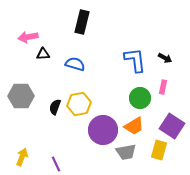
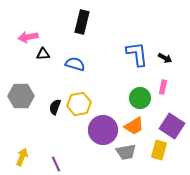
blue L-shape: moved 2 px right, 6 px up
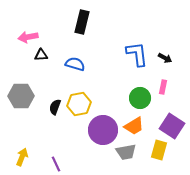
black triangle: moved 2 px left, 1 px down
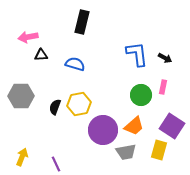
green circle: moved 1 px right, 3 px up
orange trapezoid: rotated 10 degrees counterclockwise
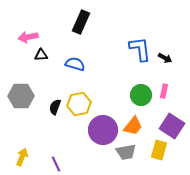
black rectangle: moved 1 px left; rotated 10 degrees clockwise
blue L-shape: moved 3 px right, 5 px up
pink rectangle: moved 1 px right, 4 px down
orange trapezoid: moved 1 px left; rotated 10 degrees counterclockwise
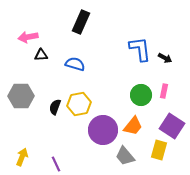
gray trapezoid: moved 1 px left, 4 px down; rotated 60 degrees clockwise
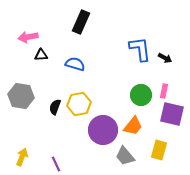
gray hexagon: rotated 10 degrees clockwise
purple square: moved 12 px up; rotated 20 degrees counterclockwise
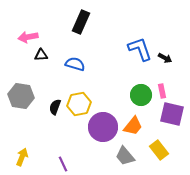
blue L-shape: rotated 12 degrees counterclockwise
pink rectangle: moved 2 px left; rotated 24 degrees counterclockwise
purple circle: moved 3 px up
yellow rectangle: rotated 54 degrees counterclockwise
purple line: moved 7 px right
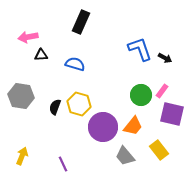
pink rectangle: rotated 48 degrees clockwise
yellow hexagon: rotated 25 degrees clockwise
yellow arrow: moved 1 px up
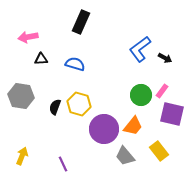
blue L-shape: rotated 108 degrees counterclockwise
black triangle: moved 4 px down
purple circle: moved 1 px right, 2 px down
yellow rectangle: moved 1 px down
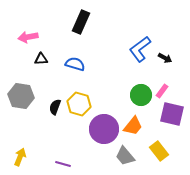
yellow arrow: moved 2 px left, 1 px down
purple line: rotated 49 degrees counterclockwise
